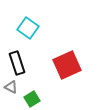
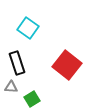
red square: rotated 28 degrees counterclockwise
gray triangle: rotated 24 degrees counterclockwise
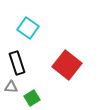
green square: moved 1 px up
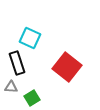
cyan square: moved 2 px right, 10 px down; rotated 10 degrees counterclockwise
red square: moved 2 px down
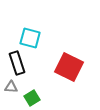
cyan square: rotated 10 degrees counterclockwise
red square: moved 2 px right; rotated 12 degrees counterclockwise
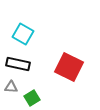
cyan square: moved 7 px left, 4 px up; rotated 15 degrees clockwise
black rectangle: moved 1 px right, 1 px down; rotated 60 degrees counterclockwise
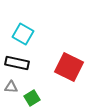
black rectangle: moved 1 px left, 1 px up
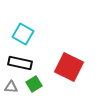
black rectangle: moved 3 px right
green square: moved 2 px right, 14 px up
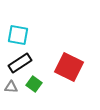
cyan square: moved 5 px left, 1 px down; rotated 20 degrees counterclockwise
black rectangle: rotated 45 degrees counterclockwise
green square: rotated 21 degrees counterclockwise
